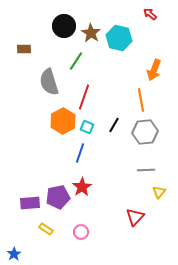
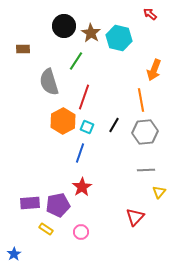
brown rectangle: moved 1 px left
purple pentagon: moved 8 px down
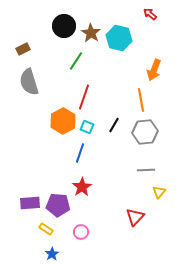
brown rectangle: rotated 24 degrees counterclockwise
gray semicircle: moved 20 px left
purple pentagon: rotated 15 degrees clockwise
blue star: moved 38 px right
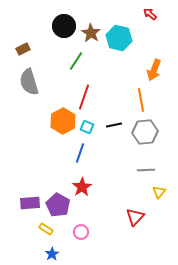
black line: rotated 49 degrees clockwise
purple pentagon: rotated 25 degrees clockwise
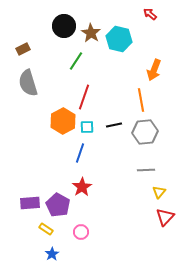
cyan hexagon: moved 1 px down
gray semicircle: moved 1 px left, 1 px down
cyan square: rotated 24 degrees counterclockwise
red triangle: moved 30 px right
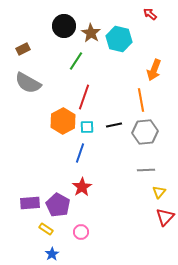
gray semicircle: rotated 44 degrees counterclockwise
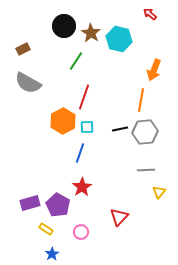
orange line: rotated 20 degrees clockwise
black line: moved 6 px right, 4 px down
purple rectangle: rotated 12 degrees counterclockwise
red triangle: moved 46 px left
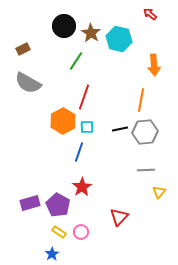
orange arrow: moved 5 px up; rotated 25 degrees counterclockwise
blue line: moved 1 px left, 1 px up
yellow rectangle: moved 13 px right, 3 px down
